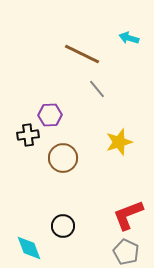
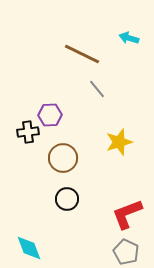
black cross: moved 3 px up
red L-shape: moved 1 px left, 1 px up
black circle: moved 4 px right, 27 px up
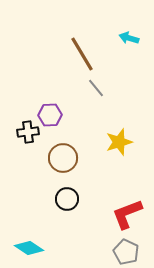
brown line: rotated 33 degrees clockwise
gray line: moved 1 px left, 1 px up
cyan diamond: rotated 36 degrees counterclockwise
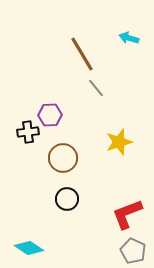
gray pentagon: moved 7 px right, 1 px up
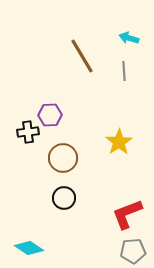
brown line: moved 2 px down
gray line: moved 28 px right, 17 px up; rotated 36 degrees clockwise
yellow star: rotated 16 degrees counterclockwise
black circle: moved 3 px left, 1 px up
gray pentagon: rotated 30 degrees counterclockwise
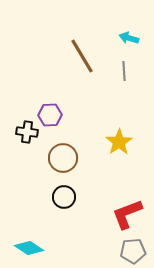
black cross: moved 1 px left; rotated 15 degrees clockwise
black circle: moved 1 px up
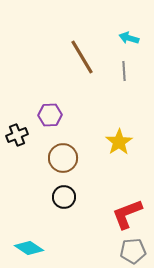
brown line: moved 1 px down
black cross: moved 10 px left, 3 px down; rotated 30 degrees counterclockwise
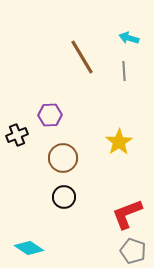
gray pentagon: rotated 25 degrees clockwise
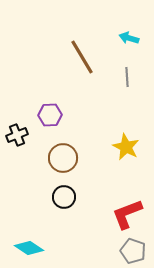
gray line: moved 3 px right, 6 px down
yellow star: moved 7 px right, 5 px down; rotated 12 degrees counterclockwise
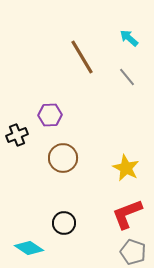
cyan arrow: rotated 24 degrees clockwise
gray line: rotated 36 degrees counterclockwise
yellow star: moved 21 px down
black circle: moved 26 px down
gray pentagon: moved 1 px down
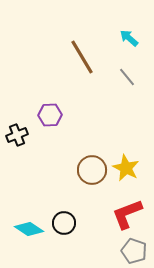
brown circle: moved 29 px right, 12 px down
cyan diamond: moved 19 px up
gray pentagon: moved 1 px right, 1 px up
